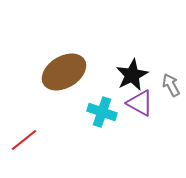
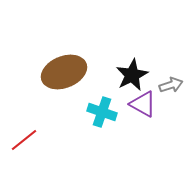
brown ellipse: rotated 9 degrees clockwise
gray arrow: rotated 100 degrees clockwise
purple triangle: moved 3 px right, 1 px down
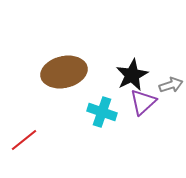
brown ellipse: rotated 9 degrees clockwise
purple triangle: moved 2 px up; rotated 48 degrees clockwise
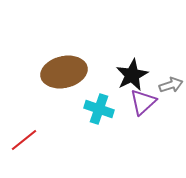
cyan cross: moved 3 px left, 3 px up
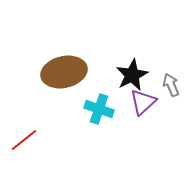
gray arrow: rotated 95 degrees counterclockwise
